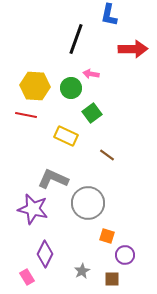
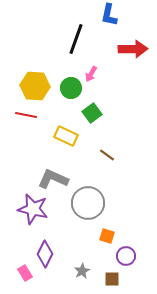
pink arrow: rotated 70 degrees counterclockwise
purple circle: moved 1 px right, 1 px down
pink rectangle: moved 2 px left, 4 px up
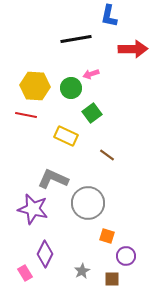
blue L-shape: moved 1 px down
black line: rotated 60 degrees clockwise
pink arrow: rotated 42 degrees clockwise
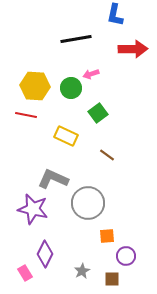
blue L-shape: moved 6 px right, 1 px up
green square: moved 6 px right
orange square: rotated 21 degrees counterclockwise
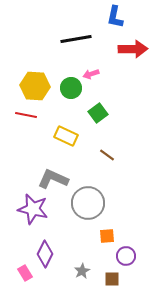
blue L-shape: moved 2 px down
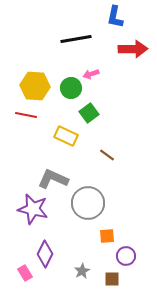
green square: moved 9 px left
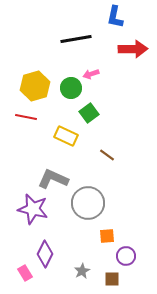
yellow hexagon: rotated 20 degrees counterclockwise
red line: moved 2 px down
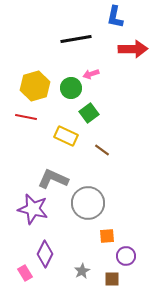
brown line: moved 5 px left, 5 px up
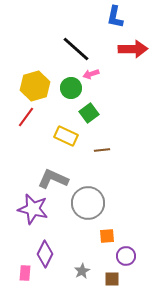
black line: moved 10 px down; rotated 52 degrees clockwise
red line: rotated 65 degrees counterclockwise
brown line: rotated 42 degrees counterclockwise
pink rectangle: rotated 35 degrees clockwise
